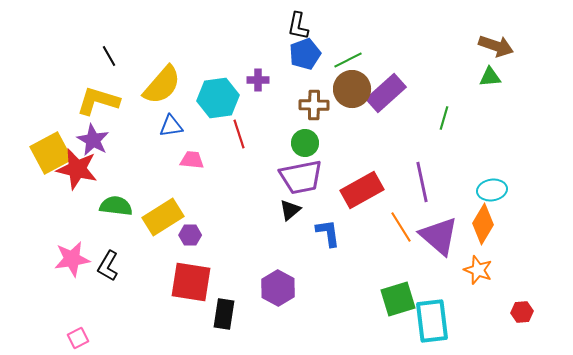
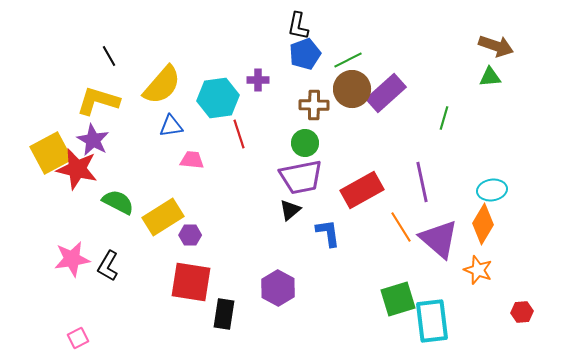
green semicircle at (116, 206): moved 2 px right, 4 px up; rotated 20 degrees clockwise
purple triangle at (439, 236): moved 3 px down
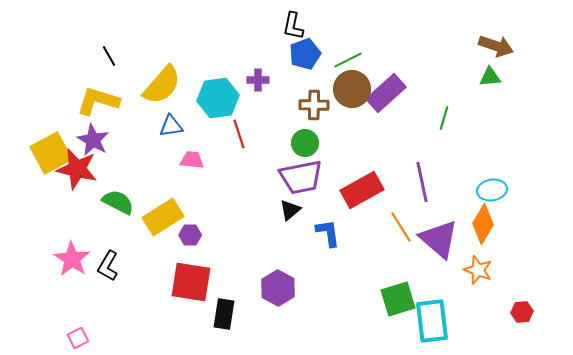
black L-shape at (298, 26): moved 5 px left
pink star at (72, 259): rotated 30 degrees counterclockwise
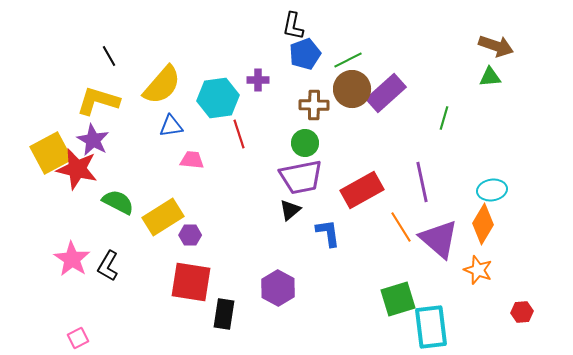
cyan rectangle at (432, 321): moved 1 px left, 6 px down
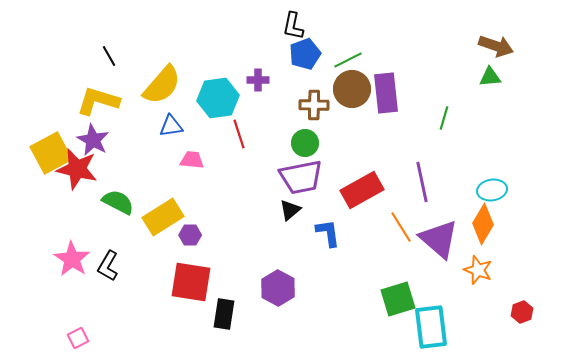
purple rectangle at (386, 93): rotated 54 degrees counterclockwise
red hexagon at (522, 312): rotated 15 degrees counterclockwise
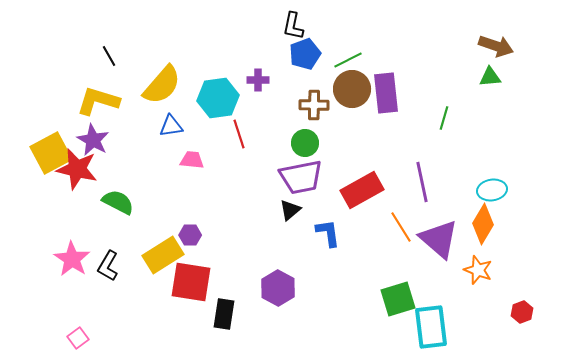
yellow rectangle at (163, 217): moved 38 px down
pink square at (78, 338): rotated 10 degrees counterclockwise
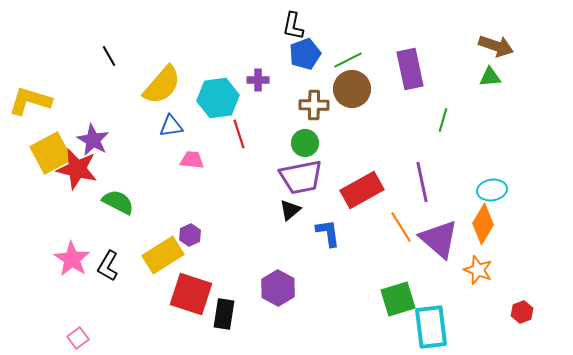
purple rectangle at (386, 93): moved 24 px right, 24 px up; rotated 6 degrees counterclockwise
yellow L-shape at (98, 101): moved 68 px left
green line at (444, 118): moved 1 px left, 2 px down
purple hexagon at (190, 235): rotated 25 degrees counterclockwise
red square at (191, 282): moved 12 px down; rotated 9 degrees clockwise
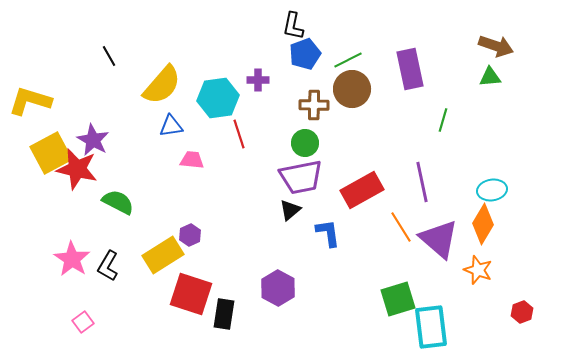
pink square at (78, 338): moved 5 px right, 16 px up
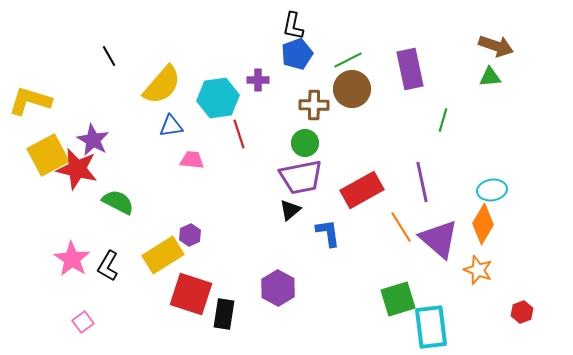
blue pentagon at (305, 54): moved 8 px left
yellow square at (51, 153): moved 3 px left, 2 px down
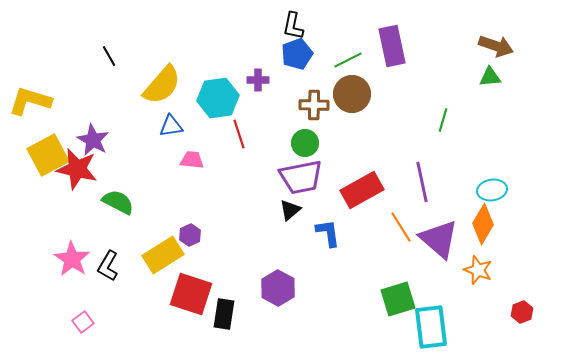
purple rectangle at (410, 69): moved 18 px left, 23 px up
brown circle at (352, 89): moved 5 px down
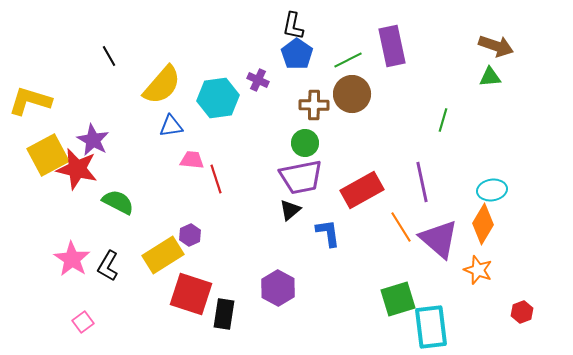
blue pentagon at (297, 54): rotated 16 degrees counterclockwise
purple cross at (258, 80): rotated 25 degrees clockwise
red line at (239, 134): moved 23 px left, 45 px down
